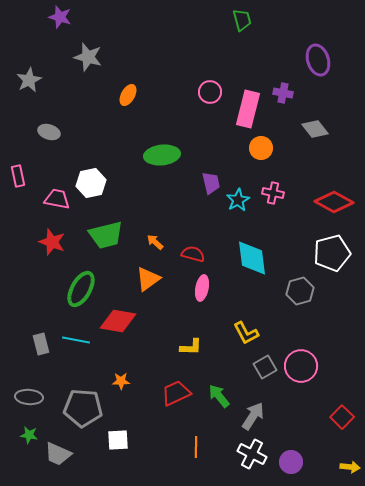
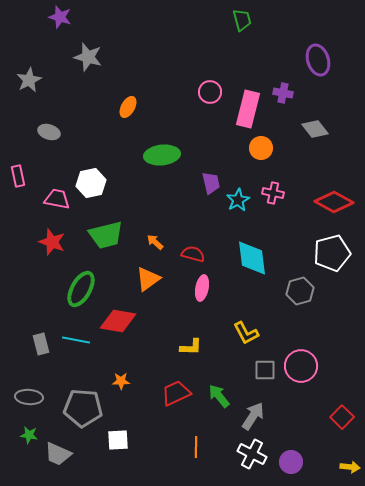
orange ellipse at (128, 95): moved 12 px down
gray square at (265, 367): moved 3 px down; rotated 30 degrees clockwise
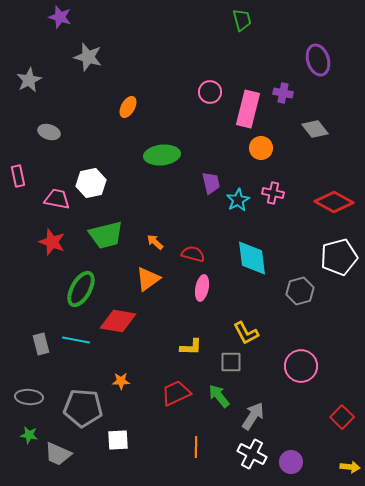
white pentagon at (332, 253): moved 7 px right, 4 px down
gray square at (265, 370): moved 34 px left, 8 px up
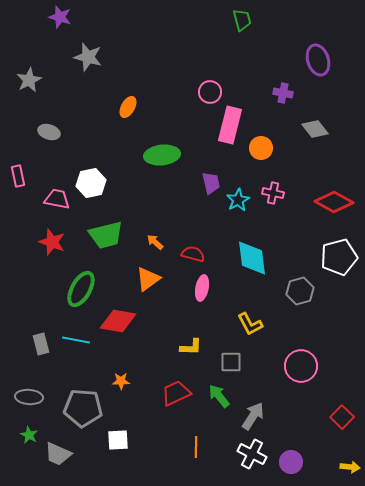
pink rectangle at (248, 109): moved 18 px left, 16 px down
yellow L-shape at (246, 333): moved 4 px right, 9 px up
green star at (29, 435): rotated 18 degrees clockwise
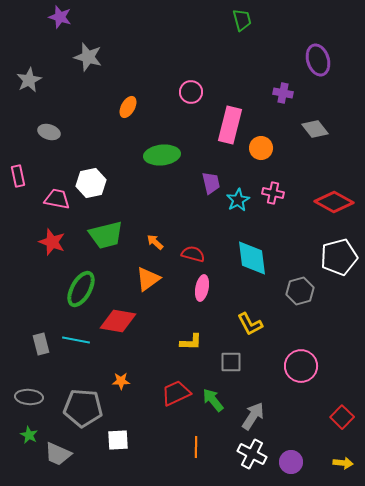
pink circle at (210, 92): moved 19 px left
yellow L-shape at (191, 347): moved 5 px up
green arrow at (219, 396): moved 6 px left, 4 px down
yellow arrow at (350, 467): moved 7 px left, 4 px up
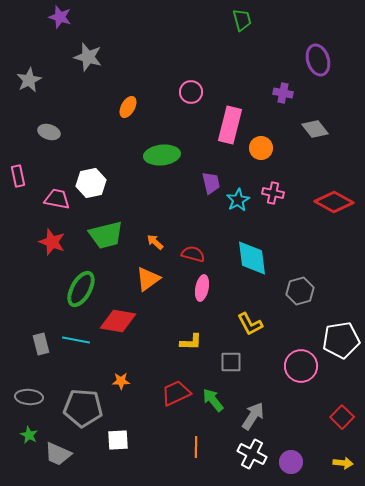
white pentagon at (339, 257): moved 2 px right, 83 px down; rotated 6 degrees clockwise
